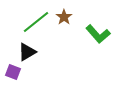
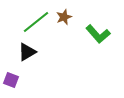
brown star: rotated 14 degrees clockwise
purple square: moved 2 px left, 8 px down
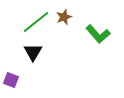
black triangle: moved 6 px right; rotated 30 degrees counterclockwise
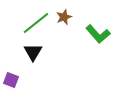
green line: moved 1 px down
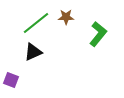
brown star: moved 2 px right; rotated 21 degrees clockwise
green L-shape: rotated 100 degrees counterclockwise
black triangle: rotated 36 degrees clockwise
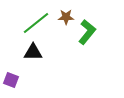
green L-shape: moved 11 px left, 2 px up
black triangle: rotated 24 degrees clockwise
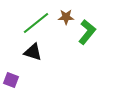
black triangle: rotated 18 degrees clockwise
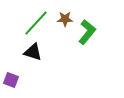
brown star: moved 1 px left, 2 px down
green line: rotated 8 degrees counterclockwise
